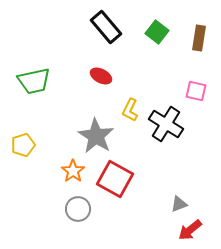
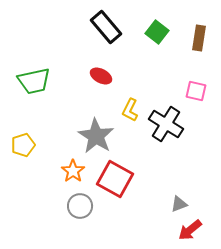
gray circle: moved 2 px right, 3 px up
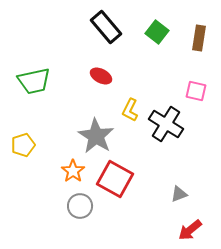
gray triangle: moved 10 px up
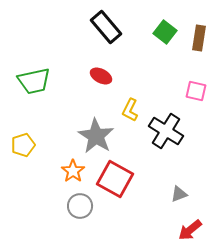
green square: moved 8 px right
black cross: moved 7 px down
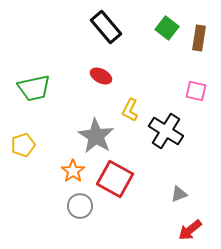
green square: moved 2 px right, 4 px up
green trapezoid: moved 7 px down
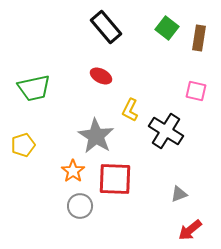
red square: rotated 27 degrees counterclockwise
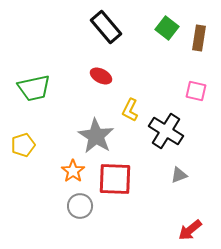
gray triangle: moved 19 px up
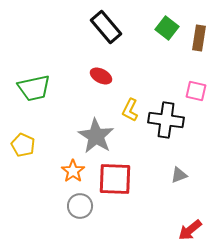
black cross: moved 11 px up; rotated 24 degrees counterclockwise
yellow pentagon: rotated 30 degrees counterclockwise
